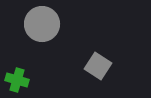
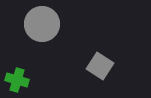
gray square: moved 2 px right
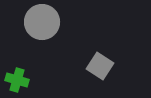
gray circle: moved 2 px up
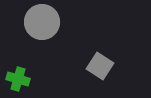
green cross: moved 1 px right, 1 px up
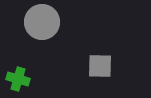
gray square: rotated 32 degrees counterclockwise
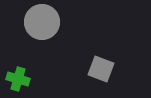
gray square: moved 1 px right, 3 px down; rotated 20 degrees clockwise
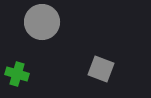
green cross: moved 1 px left, 5 px up
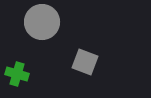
gray square: moved 16 px left, 7 px up
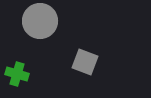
gray circle: moved 2 px left, 1 px up
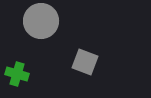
gray circle: moved 1 px right
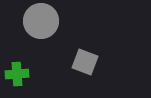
green cross: rotated 20 degrees counterclockwise
